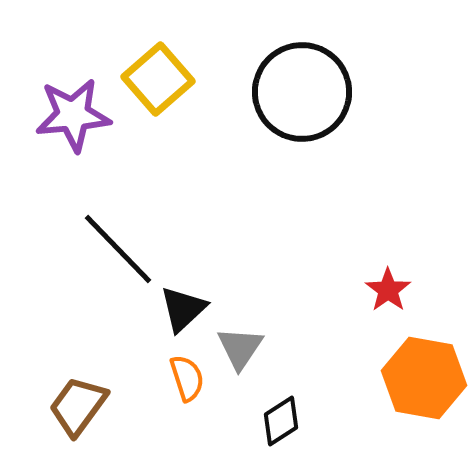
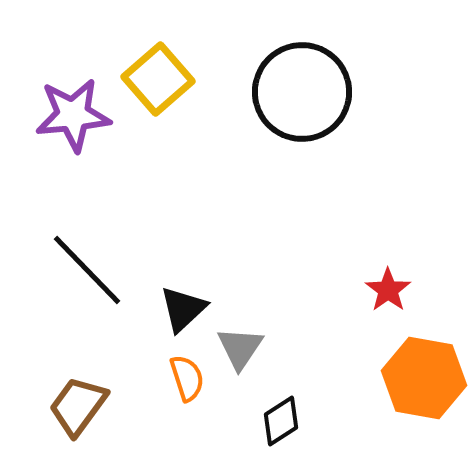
black line: moved 31 px left, 21 px down
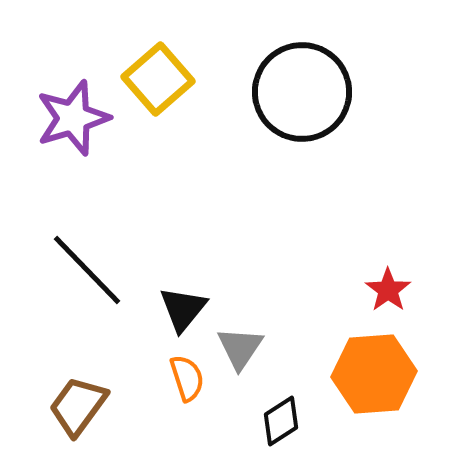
purple star: moved 3 px down; rotated 12 degrees counterclockwise
black triangle: rotated 8 degrees counterclockwise
orange hexagon: moved 50 px left, 4 px up; rotated 14 degrees counterclockwise
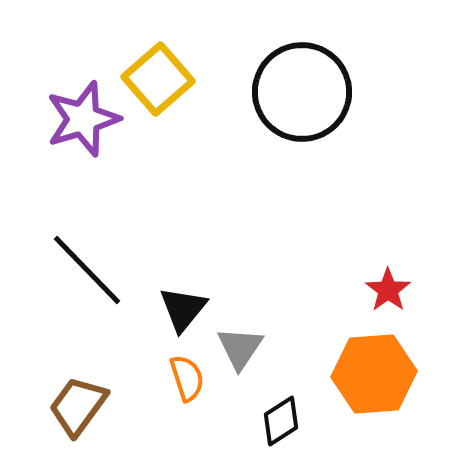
purple star: moved 10 px right, 1 px down
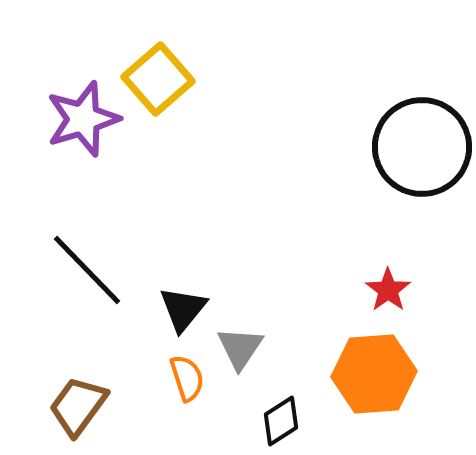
black circle: moved 120 px right, 55 px down
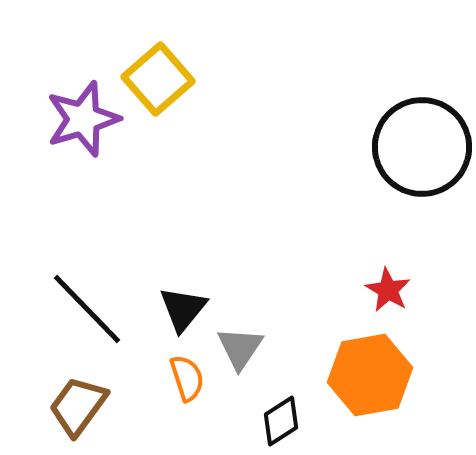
black line: moved 39 px down
red star: rotated 6 degrees counterclockwise
orange hexagon: moved 4 px left, 1 px down; rotated 6 degrees counterclockwise
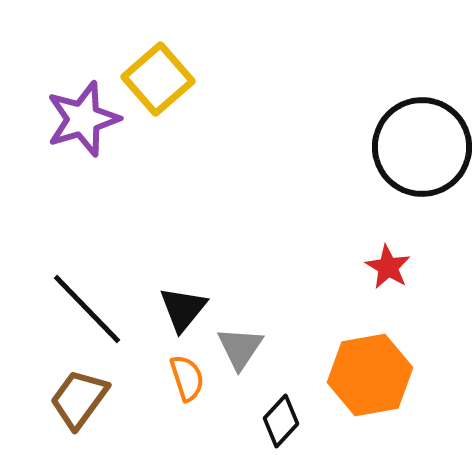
red star: moved 23 px up
brown trapezoid: moved 1 px right, 7 px up
black diamond: rotated 15 degrees counterclockwise
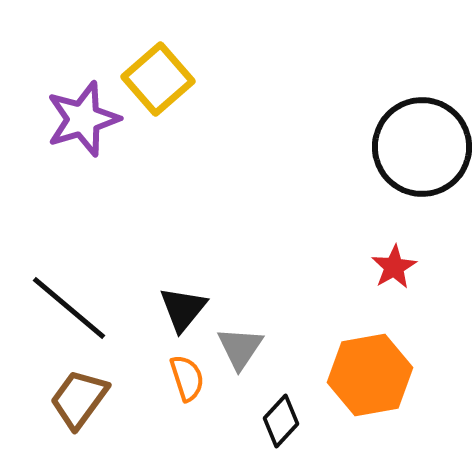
red star: moved 6 px right; rotated 12 degrees clockwise
black line: moved 18 px left, 1 px up; rotated 6 degrees counterclockwise
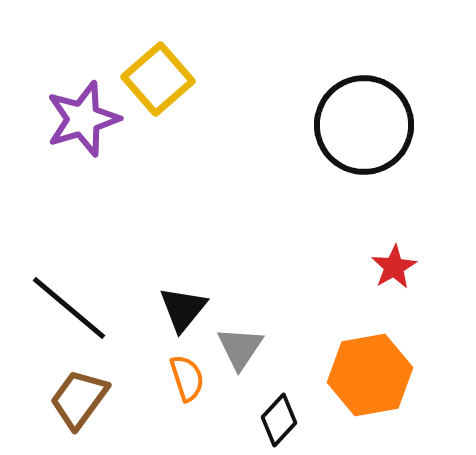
black circle: moved 58 px left, 22 px up
black diamond: moved 2 px left, 1 px up
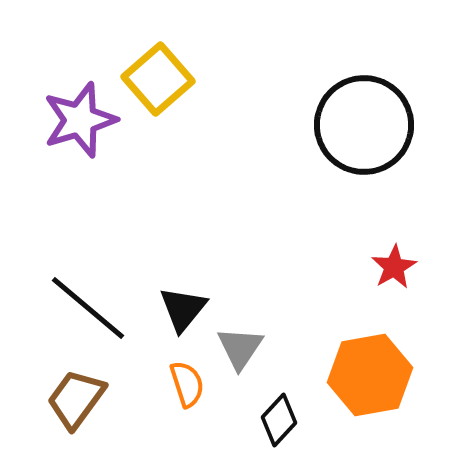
purple star: moved 3 px left, 1 px down
black line: moved 19 px right
orange semicircle: moved 6 px down
brown trapezoid: moved 3 px left
